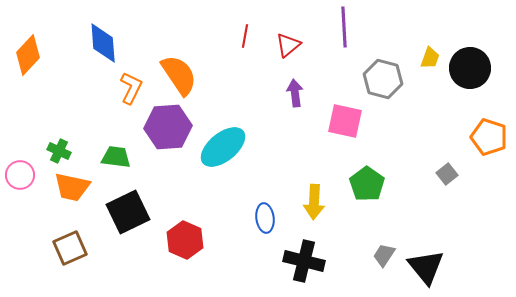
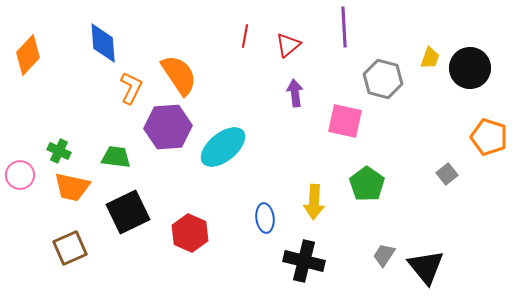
red hexagon: moved 5 px right, 7 px up
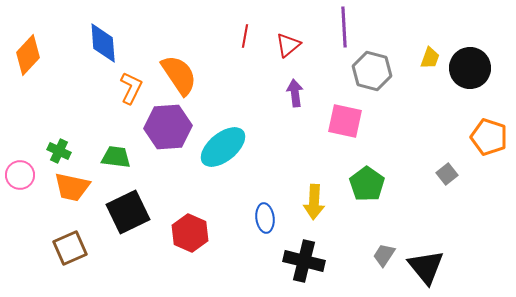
gray hexagon: moved 11 px left, 8 px up
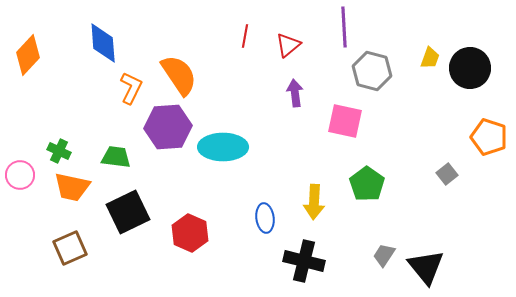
cyan ellipse: rotated 39 degrees clockwise
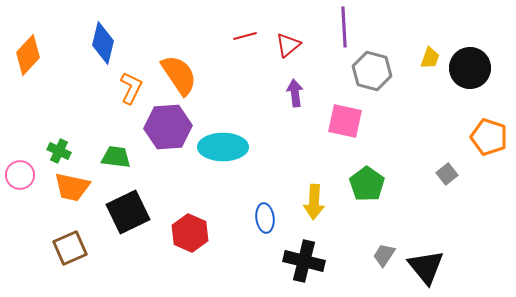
red line: rotated 65 degrees clockwise
blue diamond: rotated 18 degrees clockwise
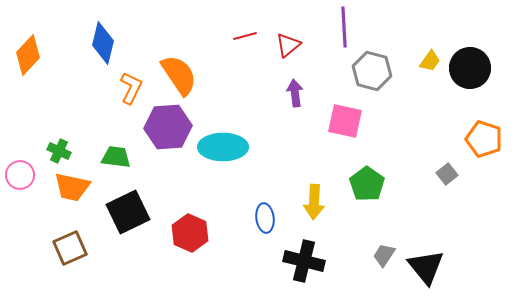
yellow trapezoid: moved 3 px down; rotated 15 degrees clockwise
orange pentagon: moved 5 px left, 2 px down
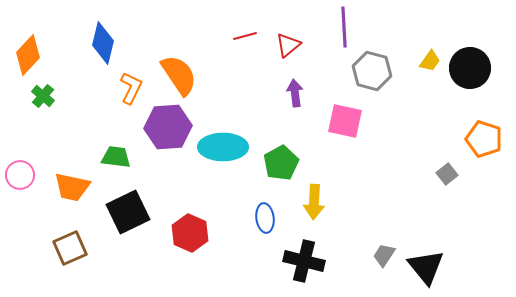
green cross: moved 16 px left, 55 px up; rotated 15 degrees clockwise
green pentagon: moved 86 px left, 21 px up; rotated 8 degrees clockwise
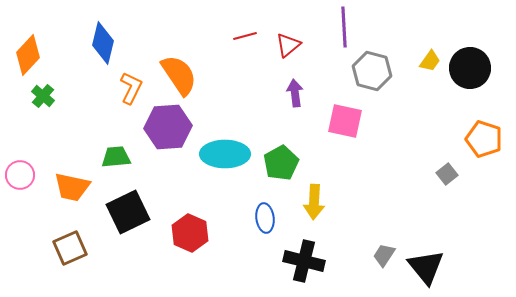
cyan ellipse: moved 2 px right, 7 px down
green trapezoid: rotated 12 degrees counterclockwise
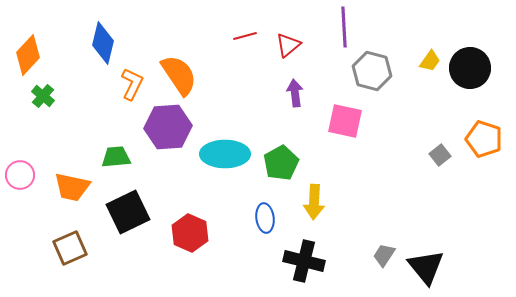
orange L-shape: moved 1 px right, 4 px up
gray square: moved 7 px left, 19 px up
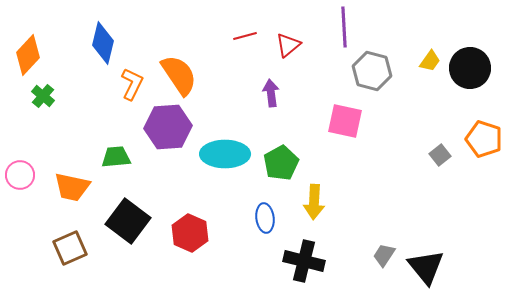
purple arrow: moved 24 px left
black square: moved 9 px down; rotated 27 degrees counterclockwise
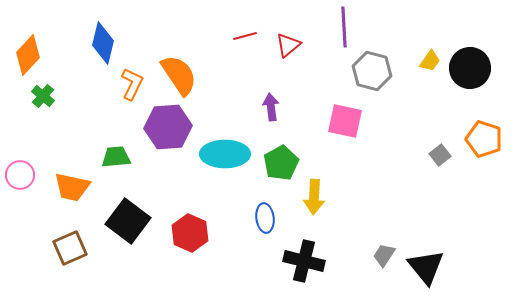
purple arrow: moved 14 px down
yellow arrow: moved 5 px up
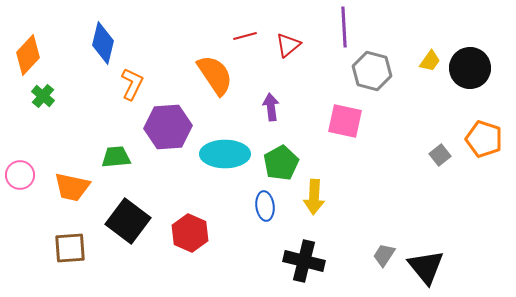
orange semicircle: moved 36 px right
blue ellipse: moved 12 px up
brown square: rotated 20 degrees clockwise
